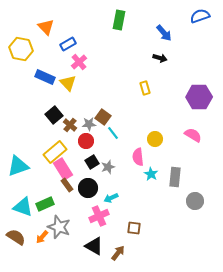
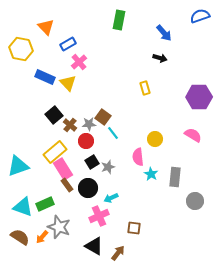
brown semicircle at (16, 237): moved 4 px right
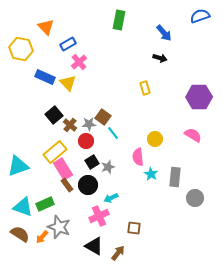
black circle at (88, 188): moved 3 px up
gray circle at (195, 201): moved 3 px up
brown semicircle at (20, 237): moved 3 px up
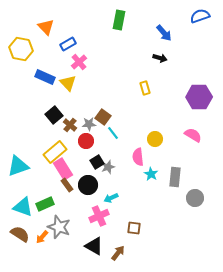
black square at (92, 162): moved 5 px right
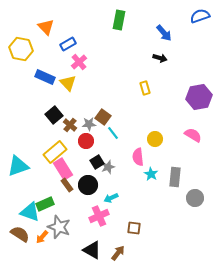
purple hexagon at (199, 97): rotated 10 degrees counterclockwise
cyan triangle at (23, 207): moved 7 px right, 5 px down
black triangle at (94, 246): moved 2 px left, 4 px down
